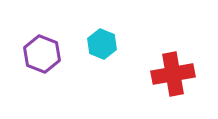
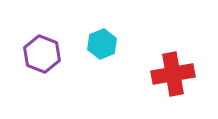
cyan hexagon: rotated 16 degrees clockwise
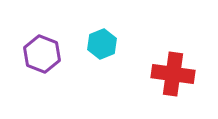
red cross: rotated 18 degrees clockwise
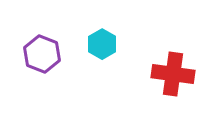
cyan hexagon: rotated 8 degrees counterclockwise
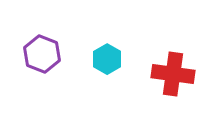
cyan hexagon: moved 5 px right, 15 px down
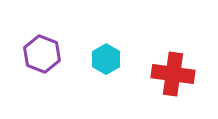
cyan hexagon: moved 1 px left
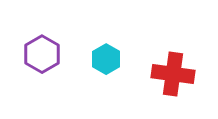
purple hexagon: rotated 9 degrees clockwise
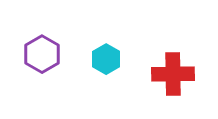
red cross: rotated 9 degrees counterclockwise
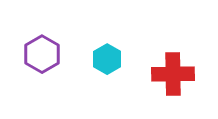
cyan hexagon: moved 1 px right
